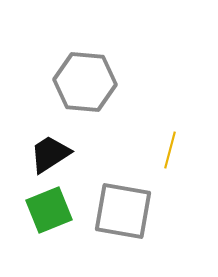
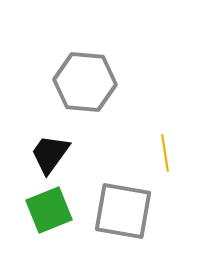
yellow line: moved 5 px left, 3 px down; rotated 24 degrees counterclockwise
black trapezoid: rotated 21 degrees counterclockwise
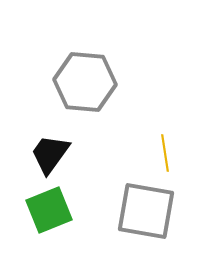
gray square: moved 23 px right
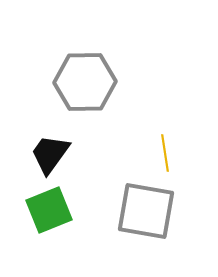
gray hexagon: rotated 6 degrees counterclockwise
